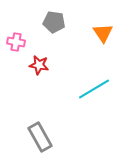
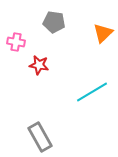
orange triangle: rotated 20 degrees clockwise
cyan line: moved 2 px left, 3 px down
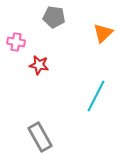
gray pentagon: moved 5 px up
cyan line: moved 4 px right, 4 px down; rotated 32 degrees counterclockwise
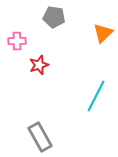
pink cross: moved 1 px right, 1 px up; rotated 12 degrees counterclockwise
red star: rotated 30 degrees counterclockwise
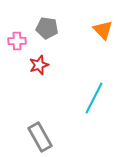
gray pentagon: moved 7 px left, 11 px down
orange triangle: moved 3 px up; rotated 30 degrees counterclockwise
cyan line: moved 2 px left, 2 px down
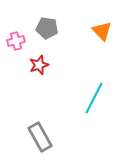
orange triangle: moved 1 px left, 1 px down
pink cross: moved 1 px left; rotated 12 degrees counterclockwise
